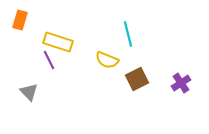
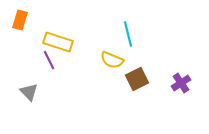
yellow semicircle: moved 5 px right
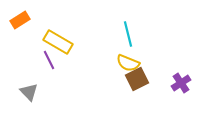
orange rectangle: rotated 42 degrees clockwise
yellow rectangle: rotated 12 degrees clockwise
yellow semicircle: moved 16 px right, 3 px down
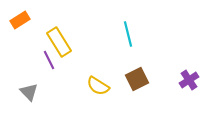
yellow rectangle: moved 1 px right; rotated 28 degrees clockwise
yellow semicircle: moved 30 px left, 23 px down; rotated 10 degrees clockwise
purple cross: moved 8 px right, 3 px up
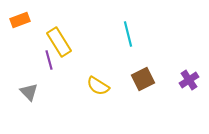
orange rectangle: rotated 12 degrees clockwise
purple line: rotated 12 degrees clockwise
brown square: moved 6 px right
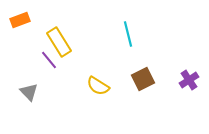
purple line: rotated 24 degrees counterclockwise
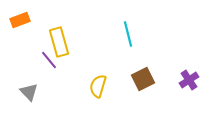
yellow rectangle: rotated 16 degrees clockwise
yellow semicircle: rotated 75 degrees clockwise
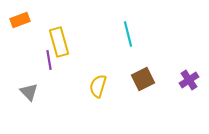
purple line: rotated 30 degrees clockwise
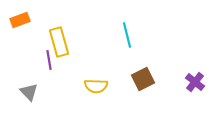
cyan line: moved 1 px left, 1 px down
purple cross: moved 6 px right, 2 px down; rotated 18 degrees counterclockwise
yellow semicircle: moved 2 px left; rotated 105 degrees counterclockwise
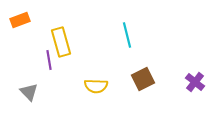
yellow rectangle: moved 2 px right
